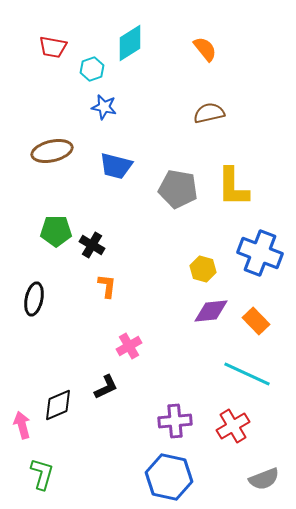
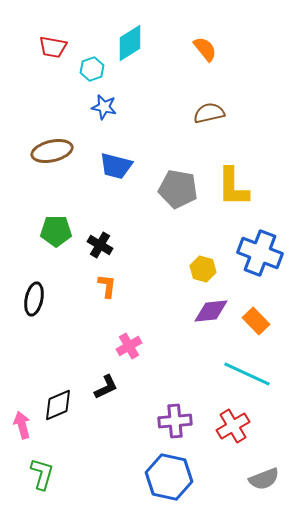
black cross: moved 8 px right
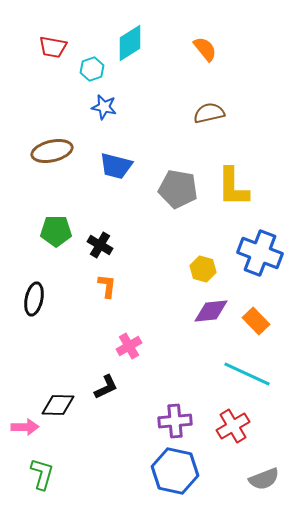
black diamond: rotated 24 degrees clockwise
pink arrow: moved 3 px right, 2 px down; rotated 104 degrees clockwise
blue hexagon: moved 6 px right, 6 px up
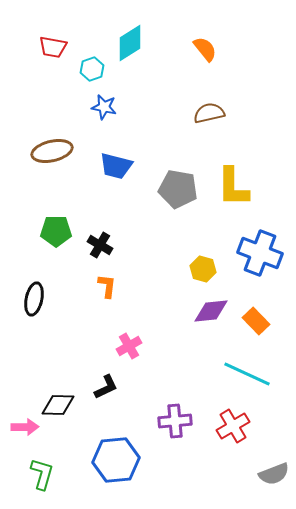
blue hexagon: moved 59 px left, 11 px up; rotated 18 degrees counterclockwise
gray semicircle: moved 10 px right, 5 px up
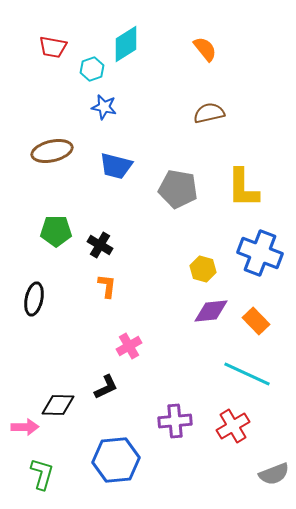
cyan diamond: moved 4 px left, 1 px down
yellow L-shape: moved 10 px right, 1 px down
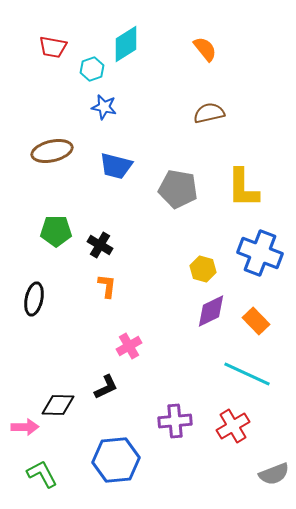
purple diamond: rotated 21 degrees counterclockwise
green L-shape: rotated 44 degrees counterclockwise
